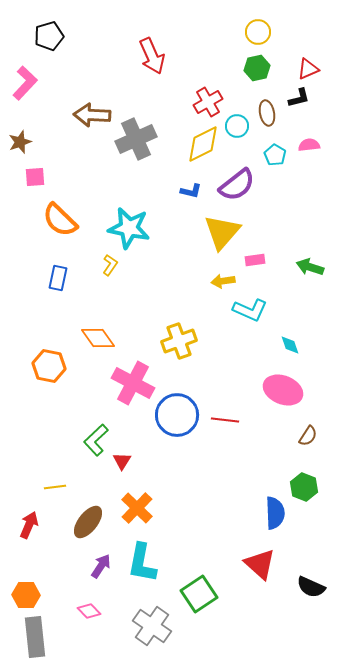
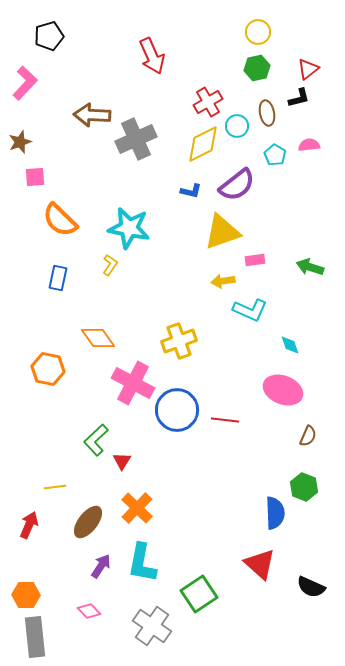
red triangle at (308, 69): rotated 15 degrees counterclockwise
yellow triangle at (222, 232): rotated 30 degrees clockwise
orange hexagon at (49, 366): moved 1 px left, 3 px down
blue circle at (177, 415): moved 5 px up
brown semicircle at (308, 436): rotated 10 degrees counterclockwise
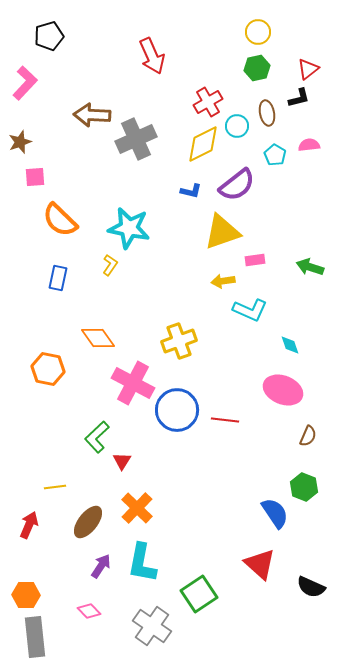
green L-shape at (96, 440): moved 1 px right, 3 px up
blue semicircle at (275, 513): rotated 32 degrees counterclockwise
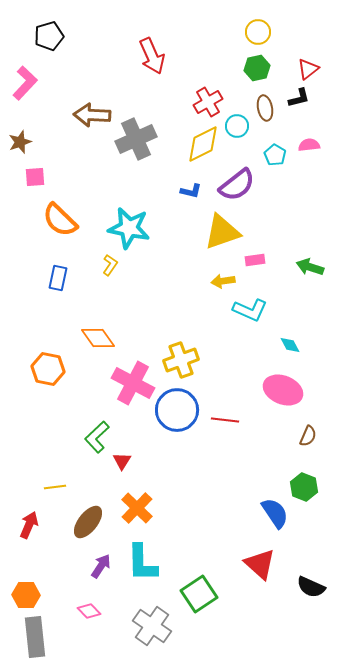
brown ellipse at (267, 113): moved 2 px left, 5 px up
yellow cross at (179, 341): moved 2 px right, 19 px down
cyan diamond at (290, 345): rotated 10 degrees counterclockwise
cyan L-shape at (142, 563): rotated 12 degrees counterclockwise
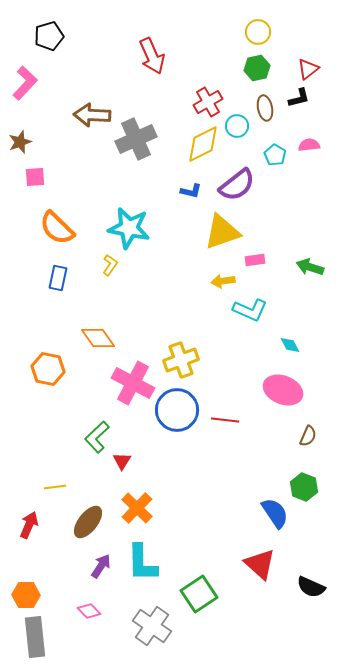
orange semicircle at (60, 220): moved 3 px left, 8 px down
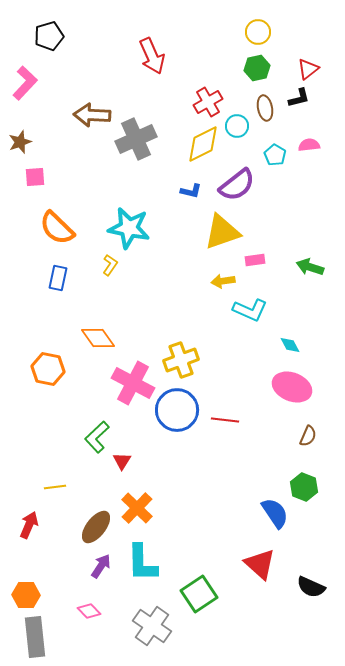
pink ellipse at (283, 390): moved 9 px right, 3 px up
brown ellipse at (88, 522): moved 8 px right, 5 px down
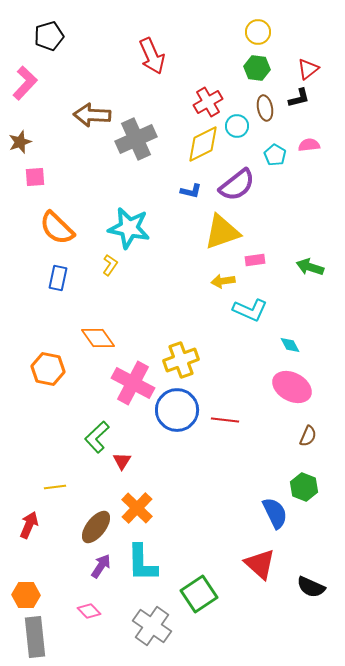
green hexagon at (257, 68): rotated 20 degrees clockwise
pink ellipse at (292, 387): rotated 6 degrees clockwise
blue semicircle at (275, 513): rotated 8 degrees clockwise
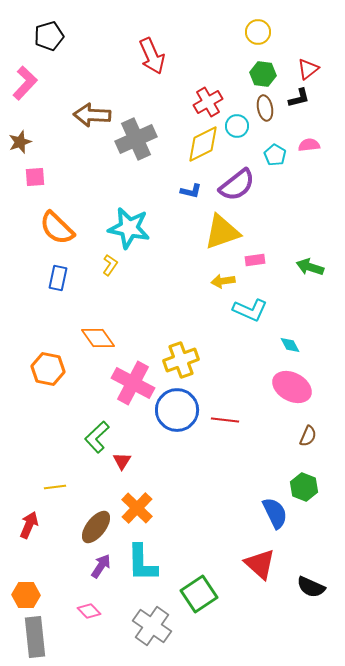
green hexagon at (257, 68): moved 6 px right, 6 px down
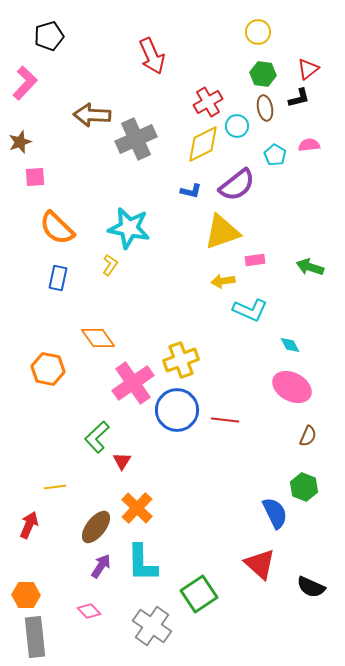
pink cross at (133, 383): rotated 27 degrees clockwise
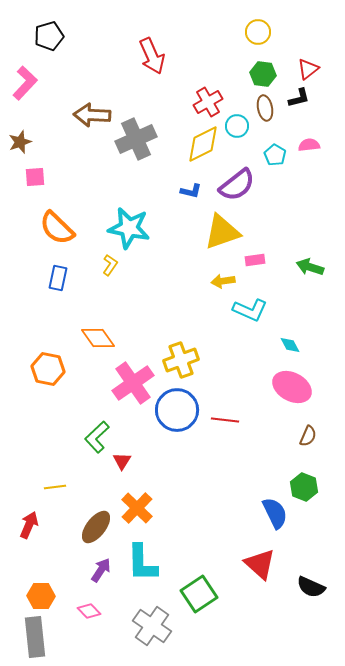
purple arrow at (101, 566): moved 4 px down
orange hexagon at (26, 595): moved 15 px right, 1 px down
